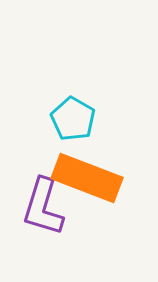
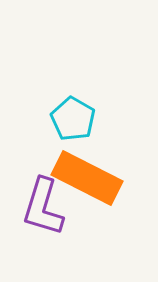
orange rectangle: rotated 6 degrees clockwise
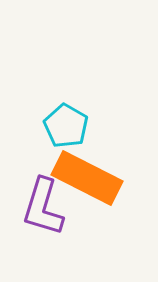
cyan pentagon: moved 7 px left, 7 px down
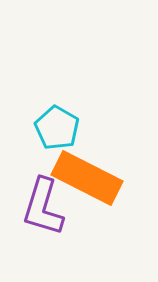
cyan pentagon: moved 9 px left, 2 px down
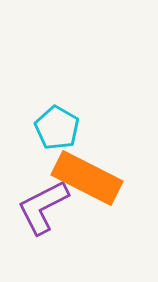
purple L-shape: rotated 46 degrees clockwise
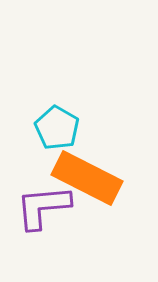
purple L-shape: rotated 22 degrees clockwise
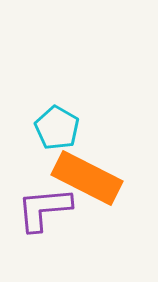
purple L-shape: moved 1 px right, 2 px down
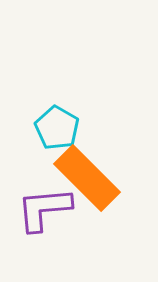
orange rectangle: rotated 18 degrees clockwise
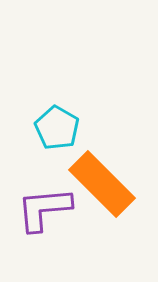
orange rectangle: moved 15 px right, 6 px down
